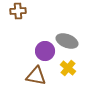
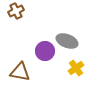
brown cross: moved 2 px left; rotated 21 degrees counterclockwise
yellow cross: moved 8 px right; rotated 14 degrees clockwise
brown triangle: moved 16 px left, 4 px up
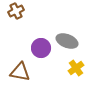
purple circle: moved 4 px left, 3 px up
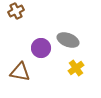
gray ellipse: moved 1 px right, 1 px up
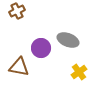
brown cross: moved 1 px right
yellow cross: moved 3 px right, 4 px down
brown triangle: moved 1 px left, 5 px up
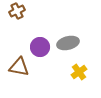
gray ellipse: moved 3 px down; rotated 35 degrees counterclockwise
purple circle: moved 1 px left, 1 px up
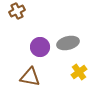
brown triangle: moved 11 px right, 10 px down
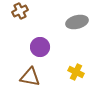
brown cross: moved 3 px right
gray ellipse: moved 9 px right, 21 px up
yellow cross: moved 3 px left; rotated 28 degrees counterclockwise
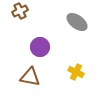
gray ellipse: rotated 50 degrees clockwise
